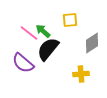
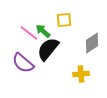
yellow square: moved 6 px left
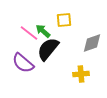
gray diamond: rotated 15 degrees clockwise
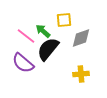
pink line: moved 3 px left, 3 px down
gray diamond: moved 11 px left, 5 px up
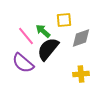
pink line: rotated 12 degrees clockwise
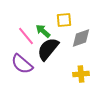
purple semicircle: moved 1 px left, 1 px down
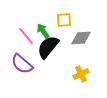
green arrow: rotated 14 degrees clockwise
gray diamond: rotated 15 degrees clockwise
black semicircle: moved 2 px up
yellow cross: rotated 21 degrees counterclockwise
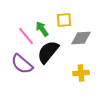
green arrow: moved 1 px left, 2 px up
black semicircle: moved 5 px down
yellow cross: moved 1 px up; rotated 21 degrees clockwise
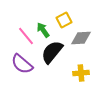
yellow square: rotated 21 degrees counterclockwise
green arrow: moved 1 px right, 1 px down
black semicircle: moved 4 px right
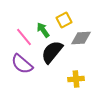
pink line: moved 2 px left, 1 px down
yellow cross: moved 5 px left, 6 px down
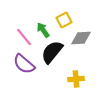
purple semicircle: moved 2 px right
